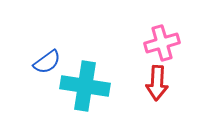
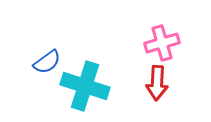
cyan cross: rotated 9 degrees clockwise
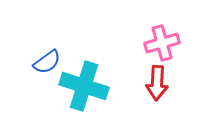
cyan cross: moved 1 px left
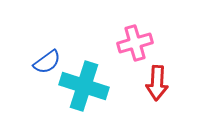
pink cross: moved 27 px left
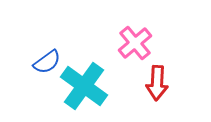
pink cross: rotated 24 degrees counterclockwise
cyan cross: rotated 18 degrees clockwise
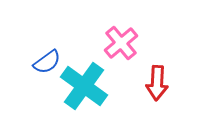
pink cross: moved 14 px left
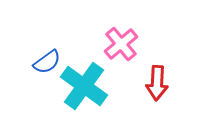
pink cross: moved 1 px down
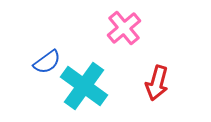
pink cross: moved 3 px right, 16 px up
red arrow: rotated 12 degrees clockwise
